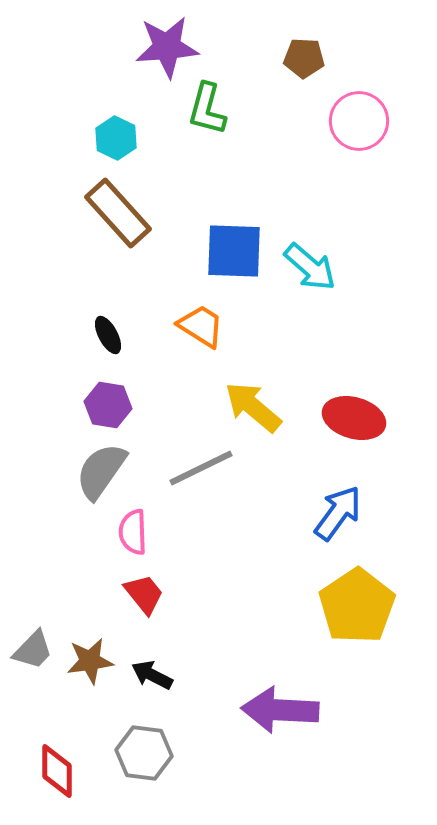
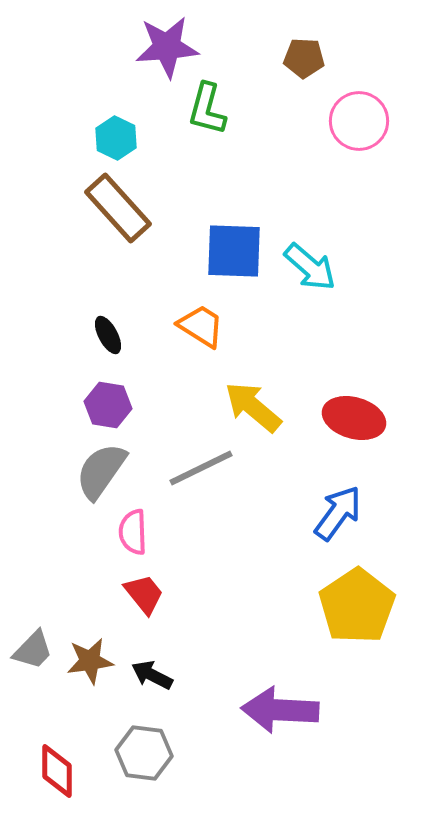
brown rectangle: moved 5 px up
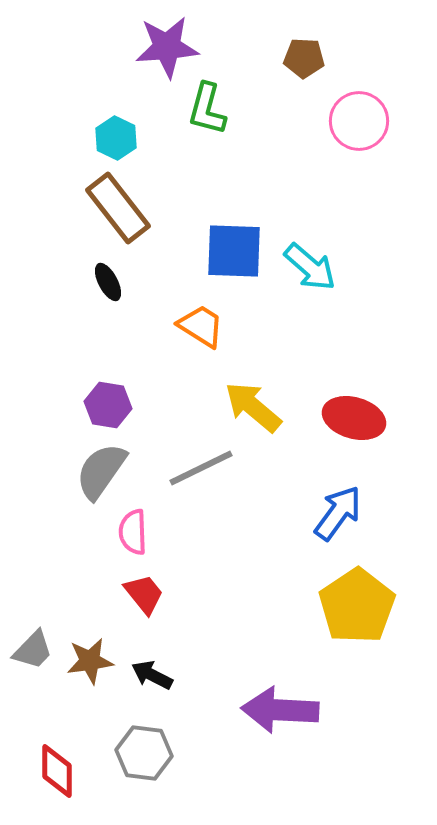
brown rectangle: rotated 4 degrees clockwise
black ellipse: moved 53 px up
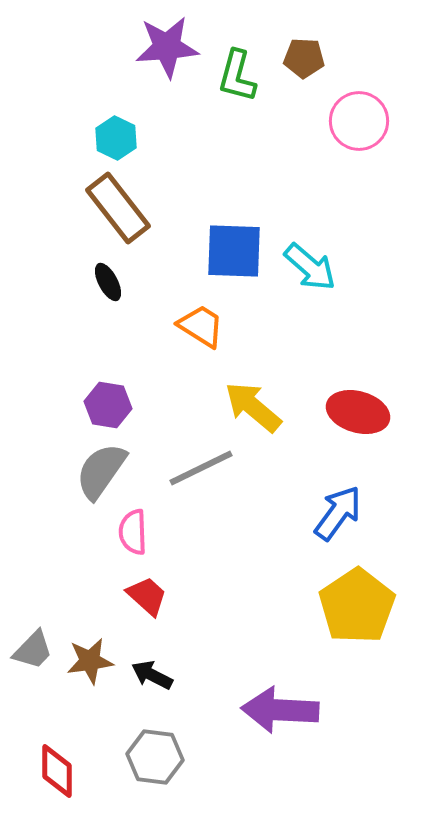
green L-shape: moved 30 px right, 33 px up
red ellipse: moved 4 px right, 6 px up
red trapezoid: moved 3 px right, 2 px down; rotated 9 degrees counterclockwise
gray hexagon: moved 11 px right, 4 px down
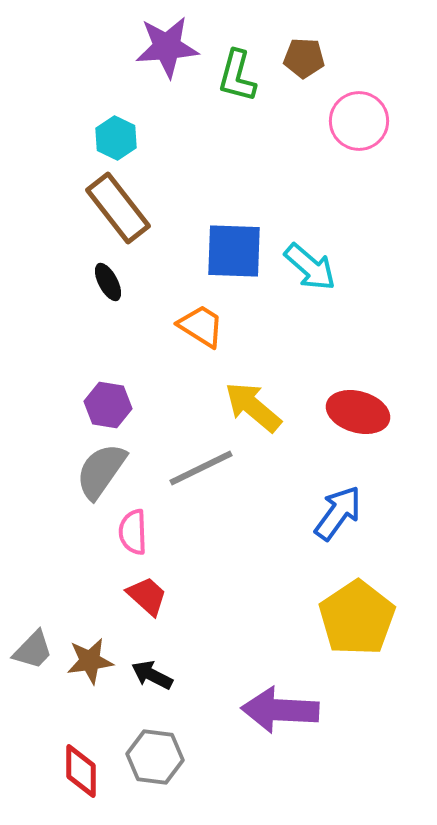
yellow pentagon: moved 12 px down
red diamond: moved 24 px right
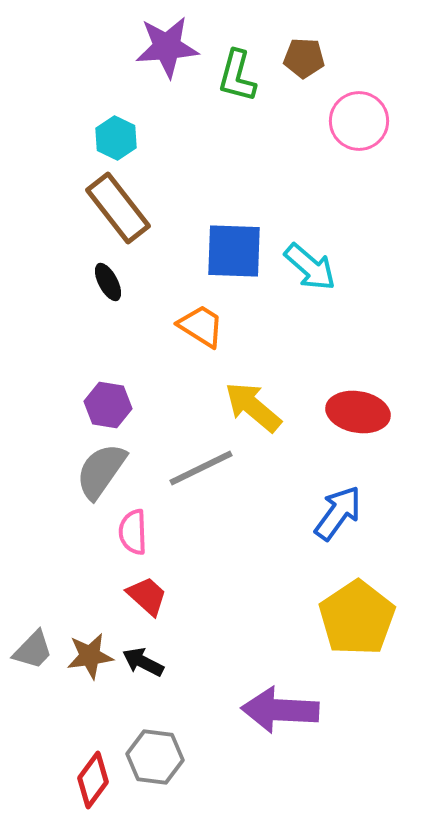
red ellipse: rotated 6 degrees counterclockwise
brown star: moved 5 px up
black arrow: moved 9 px left, 13 px up
red diamond: moved 12 px right, 9 px down; rotated 36 degrees clockwise
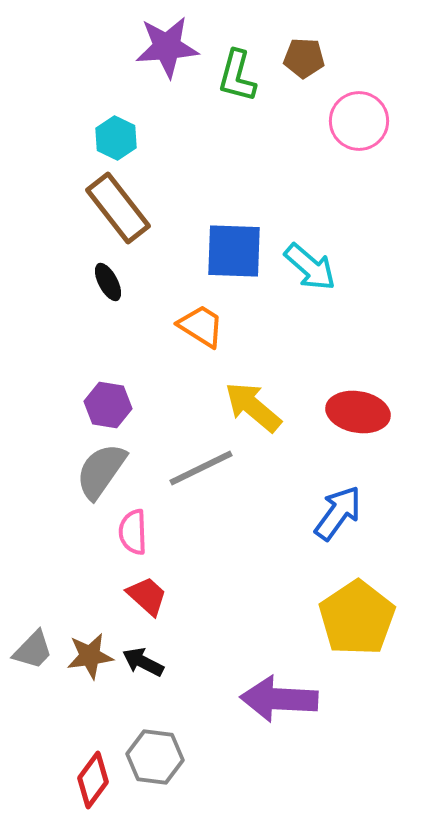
purple arrow: moved 1 px left, 11 px up
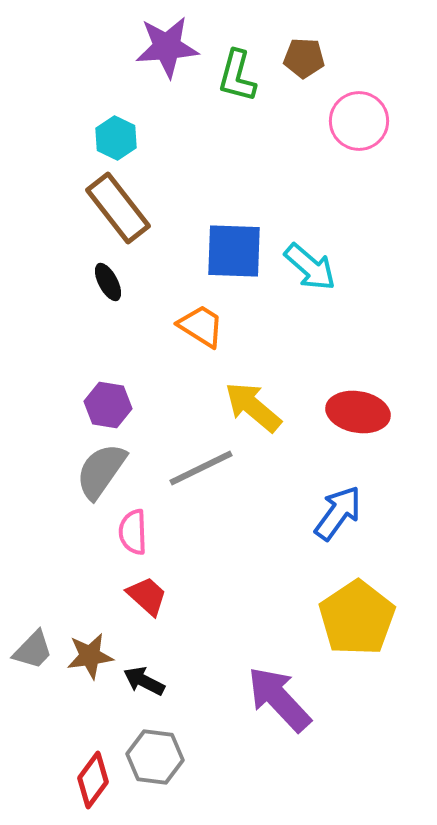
black arrow: moved 1 px right, 19 px down
purple arrow: rotated 44 degrees clockwise
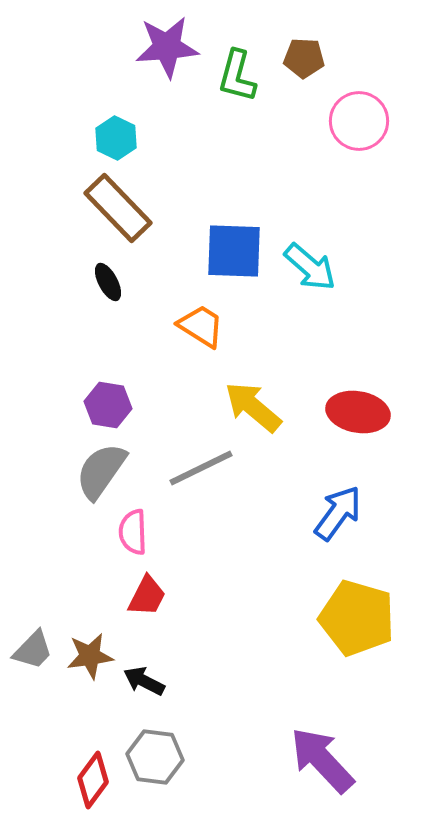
brown rectangle: rotated 6 degrees counterclockwise
red trapezoid: rotated 75 degrees clockwise
yellow pentagon: rotated 22 degrees counterclockwise
purple arrow: moved 43 px right, 61 px down
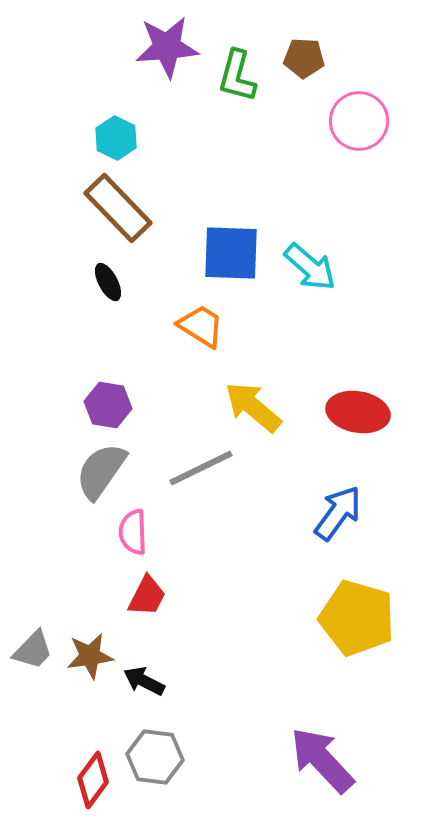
blue square: moved 3 px left, 2 px down
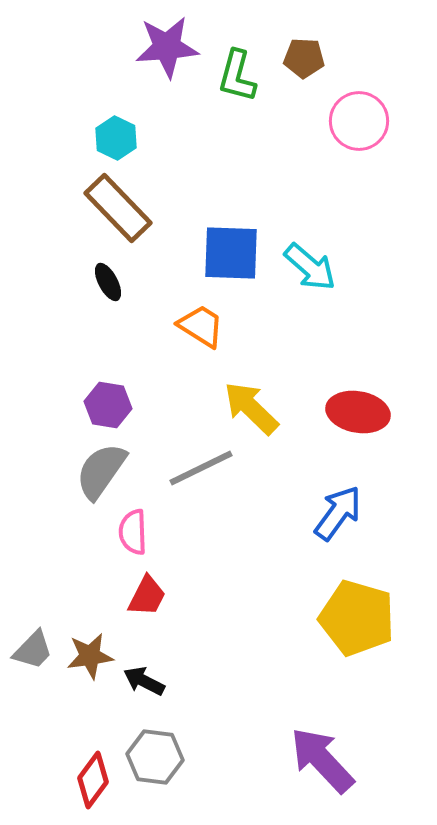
yellow arrow: moved 2 px left, 1 px down; rotated 4 degrees clockwise
